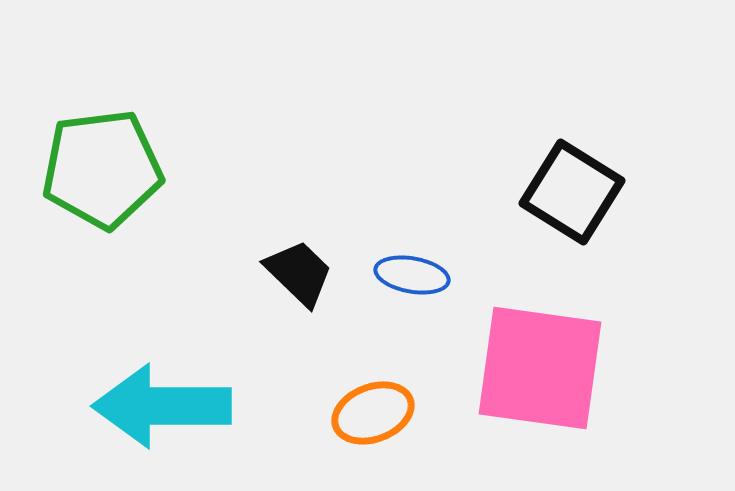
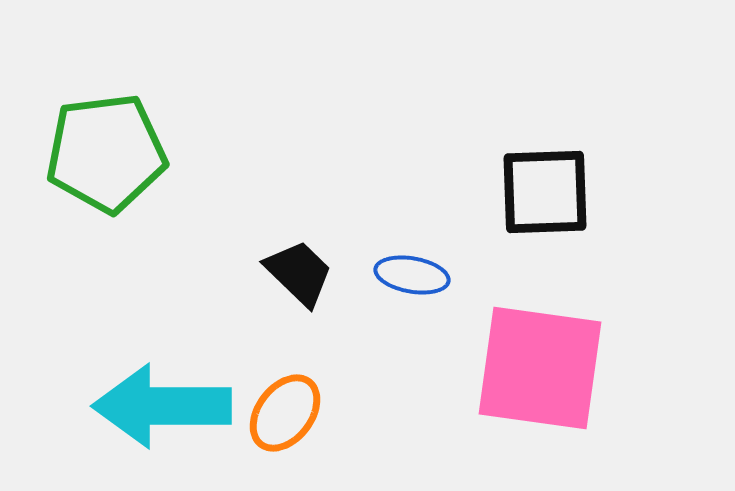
green pentagon: moved 4 px right, 16 px up
black square: moved 27 px left; rotated 34 degrees counterclockwise
orange ellipse: moved 88 px left; rotated 32 degrees counterclockwise
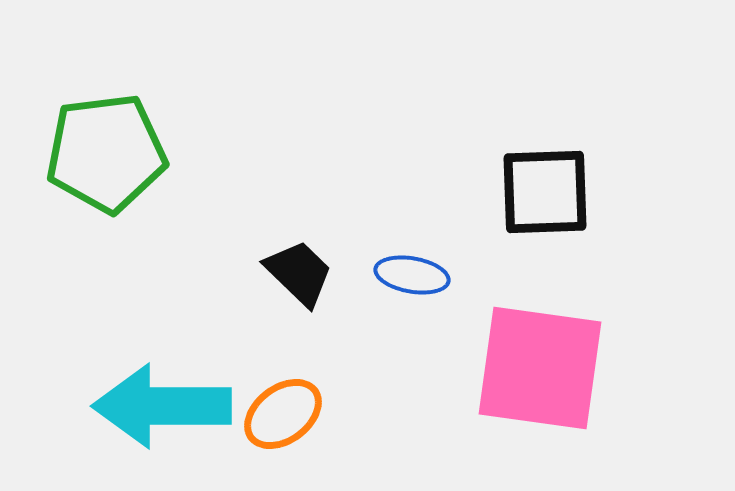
orange ellipse: moved 2 px left, 1 px down; rotated 16 degrees clockwise
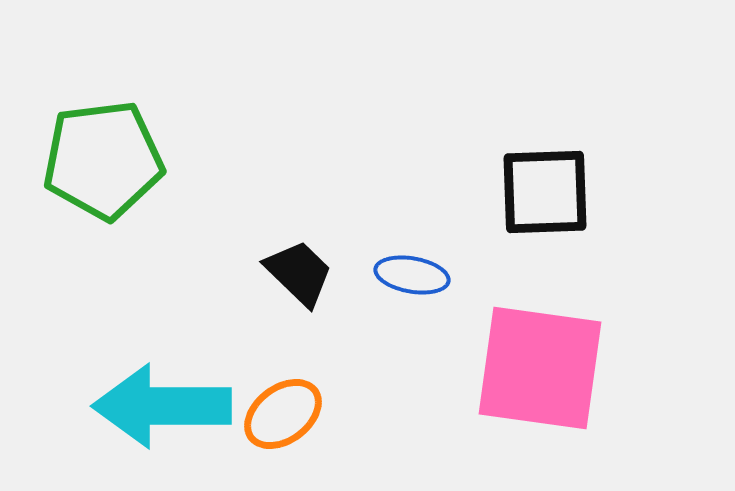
green pentagon: moved 3 px left, 7 px down
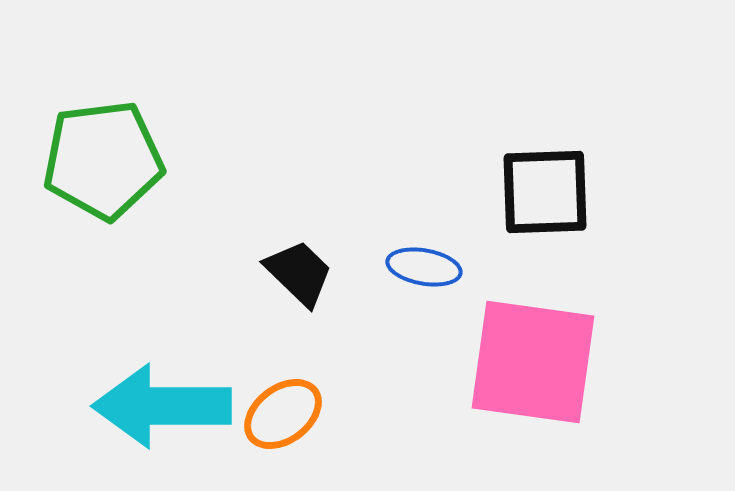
blue ellipse: moved 12 px right, 8 px up
pink square: moved 7 px left, 6 px up
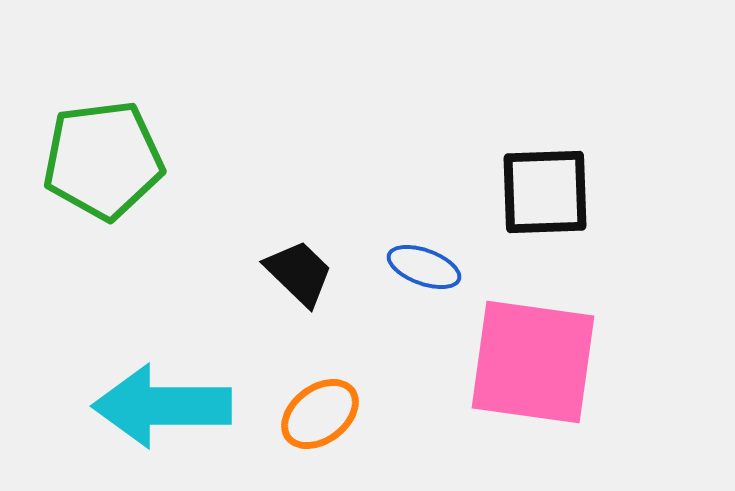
blue ellipse: rotated 10 degrees clockwise
orange ellipse: moved 37 px right
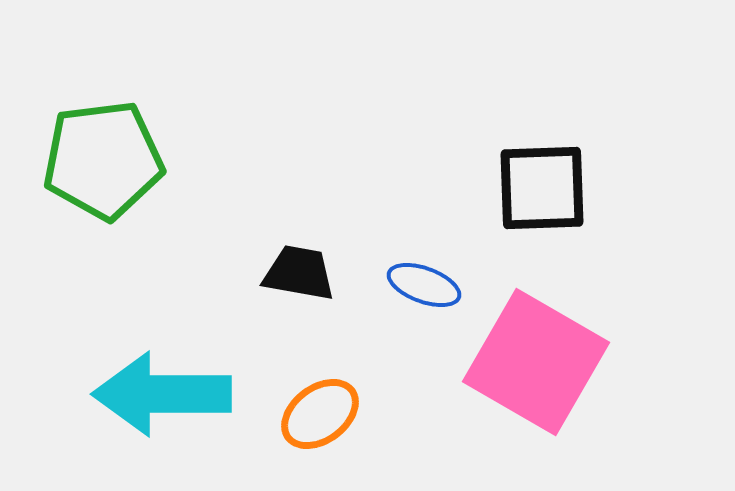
black square: moved 3 px left, 4 px up
blue ellipse: moved 18 px down
black trapezoid: rotated 34 degrees counterclockwise
pink square: moved 3 px right; rotated 22 degrees clockwise
cyan arrow: moved 12 px up
